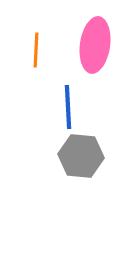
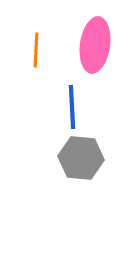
blue line: moved 4 px right
gray hexagon: moved 2 px down
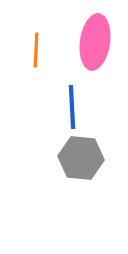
pink ellipse: moved 3 px up
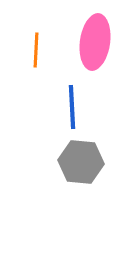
gray hexagon: moved 4 px down
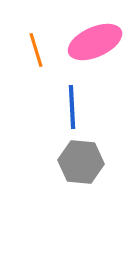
pink ellipse: rotated 58 degrees clockwise
orange line: rotated 20 degrees counterclockwise
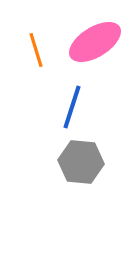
pink ellipse: rotated 8 degrees counterclockwise
blue line: rotated 21 degrees clockwise
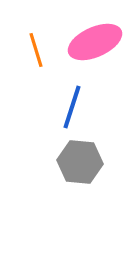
pink ellipse: rotated 8 degrees clockwise
gray hexagon: moved 1 px left
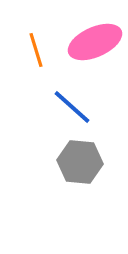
blue line: rotated 66 degrees counterclockwise
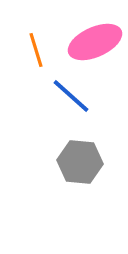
blue line: moved 1 px left, 11 px up
